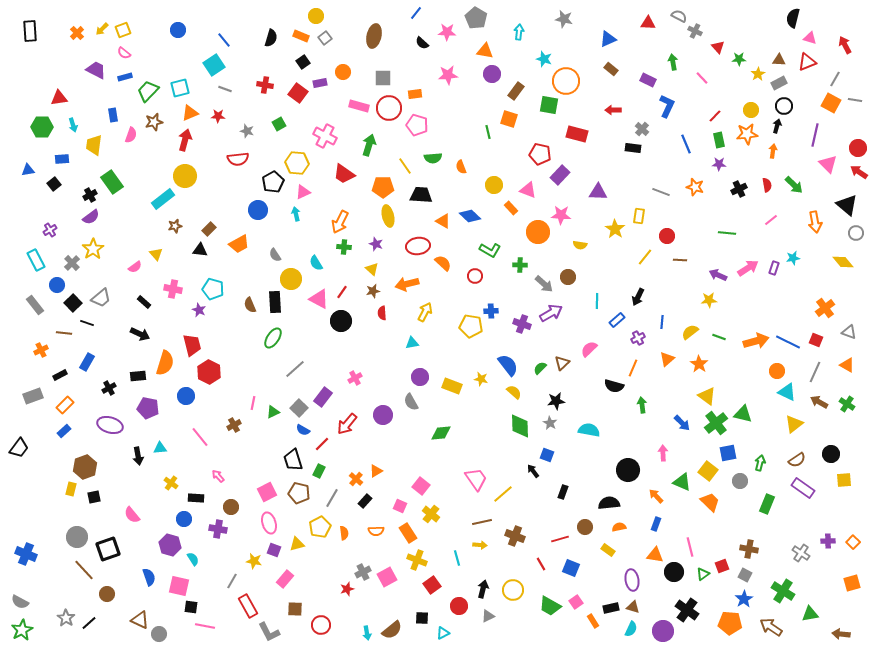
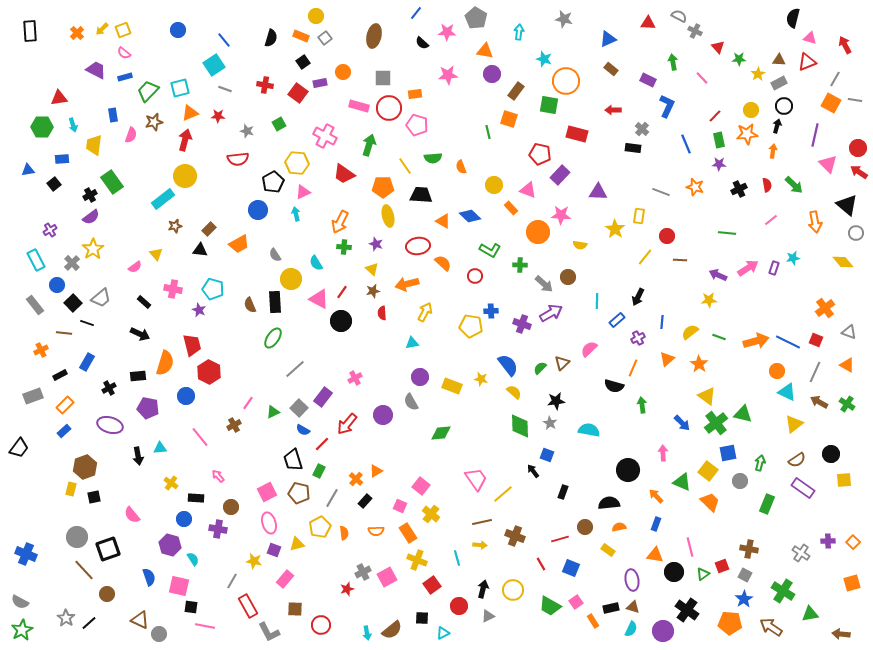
pink line at (253, 403): moved 5 px left; rotated 24 degrees clockwise
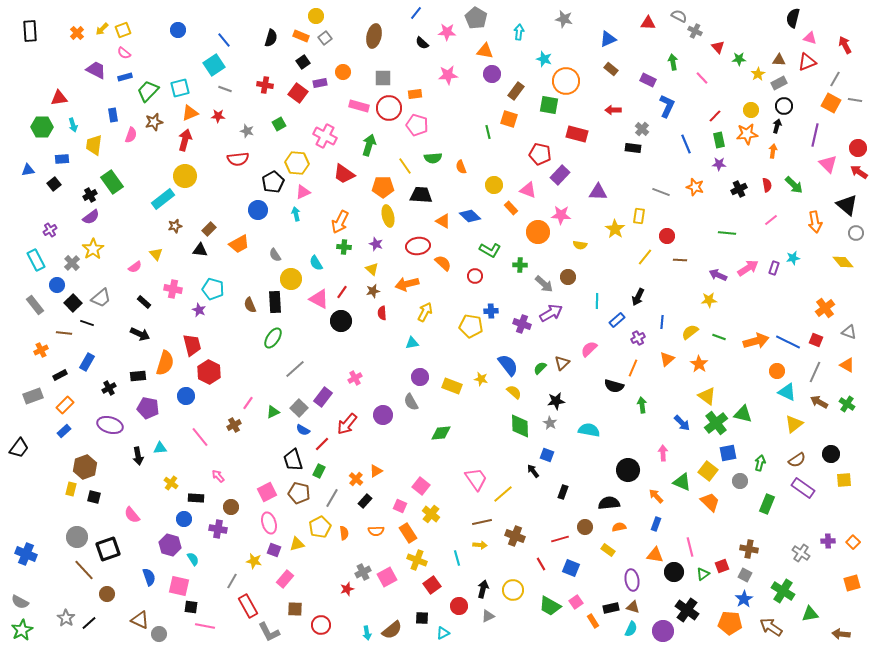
black square at (94, 497): rotated 24 degrees clockwise
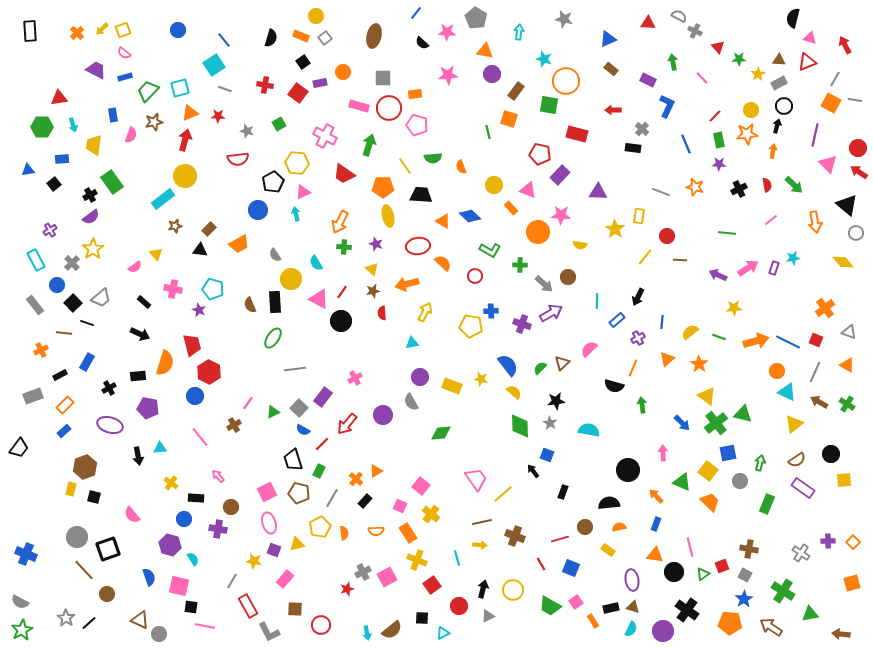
yellow star at (709, 300): moved 25 px right, 8 px down
gray line at (295, 369): rotated 35 degrees clockwise
blue circle at (186, 396): moved 9 px right
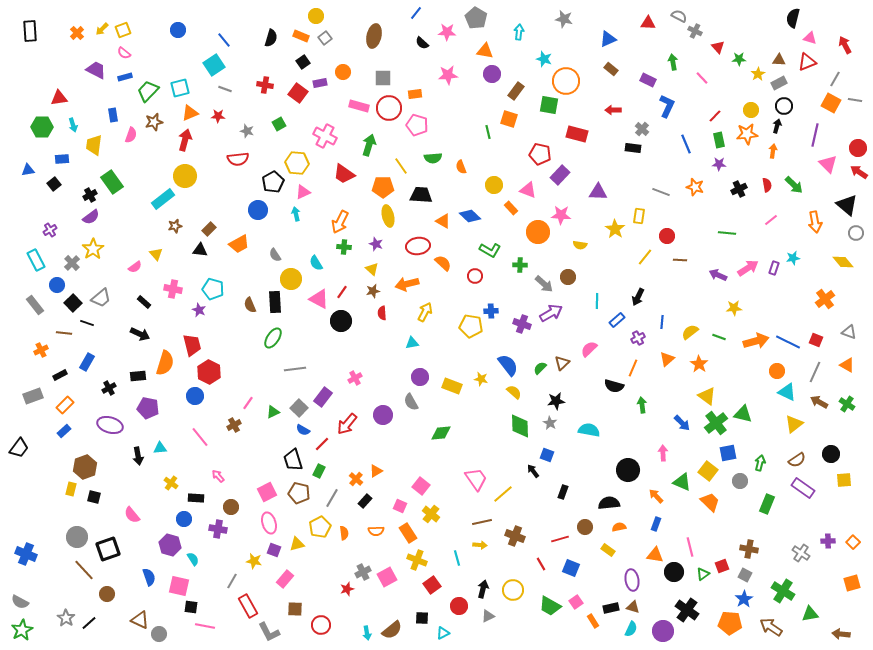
yellow line at (405, 166): moved 4 px left
orange cross at (825, 308): moved 9 px up
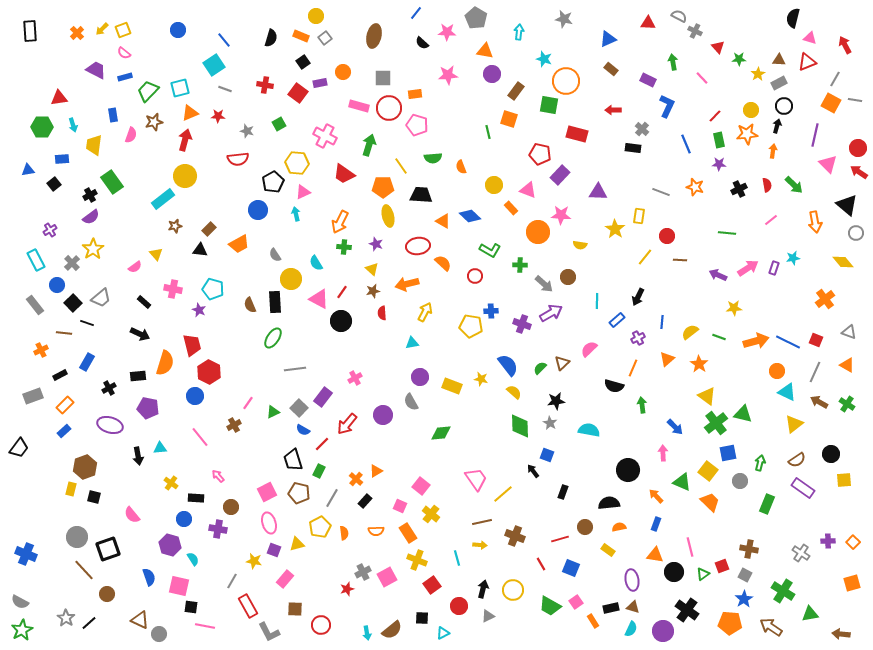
blue arrow at (682, 423): moved 7 px left, 4 px down
